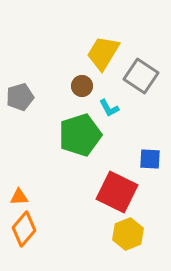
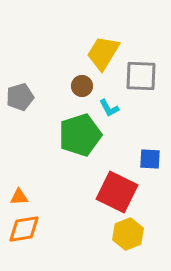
gray square: rotated 32 degrees counterclockwise
orange diamond: rotated 40 degrees clockwise
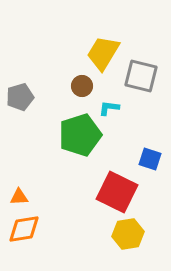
gray square: rotated 12 degrees clockwise
cyan L-shape: rotated 125 degrees clockwise
blue square: rotated 15 degrees clockwise
yellow hexagon: rotated 12 degrees clockwise
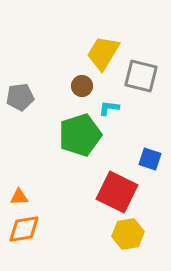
gray pentagon: rotated 8 degrees clockwise
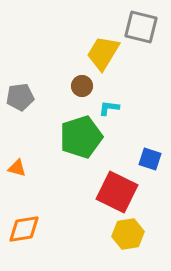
gray square: moved 49 px up
green pentagon: moved 1 px right, 2 px down
orange triangle: moved 2 px left, 29 px up; rotated 18 degrees clockwise
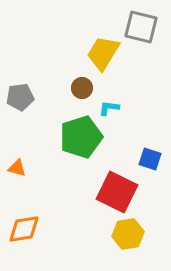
brown circle: moved 2 px down
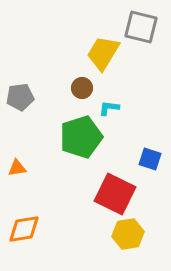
orange triangle: rotated 24 degrees counterclockwise
red square: moved 2 px left, 2 px down
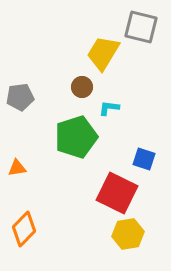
brown circle: moved 1 px up
green pentagon: moved 5 px left
blue square: moved 6 px left
red square: moved 2 px right, 1 px up
orange diamond: rotated 36 degrees counterclockwise
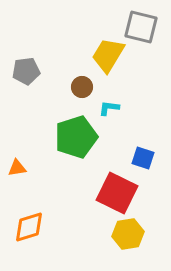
yellow trapezoid: moved 5 px right, 2 px down
gray pentagon: moved 6 px right, 26 px up
blue square: moved 1 px left, 1 px up
orange diamond: moved 5 px right, 2 px up; rotated 28 degrees clockwise
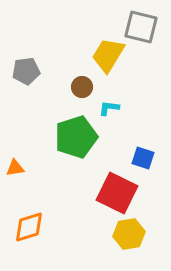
orange triangle: moved 2 px left
yellow hexagon: moved 1 px right
